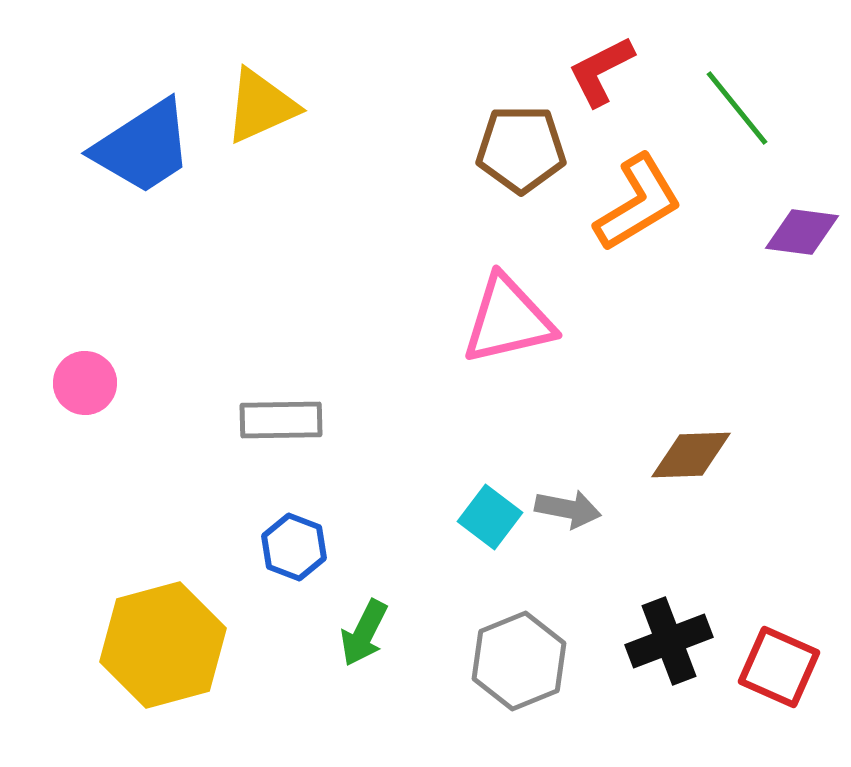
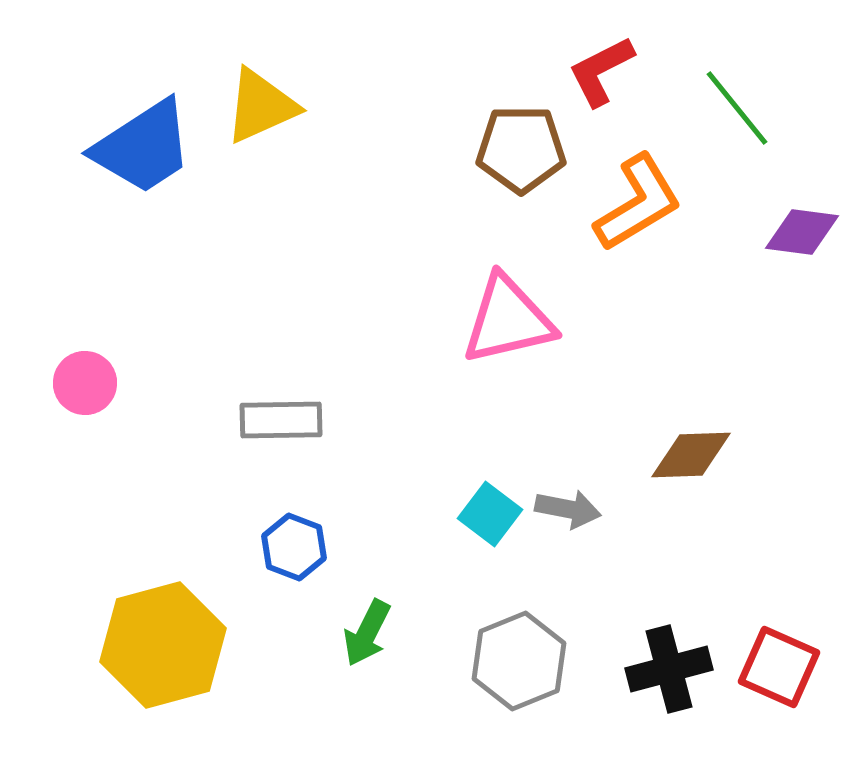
cyan square: moved 3 px up
green arrow: moved 3 px right
black cross: moved 28 px down; rotated 6 degrees clockwise
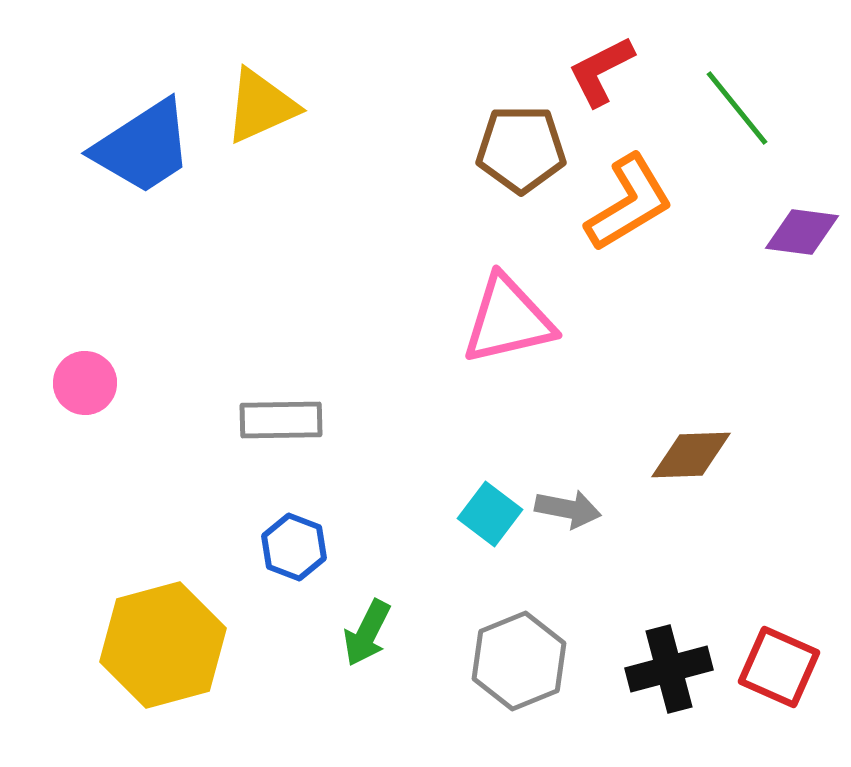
orange L-shape: moved 9 px left
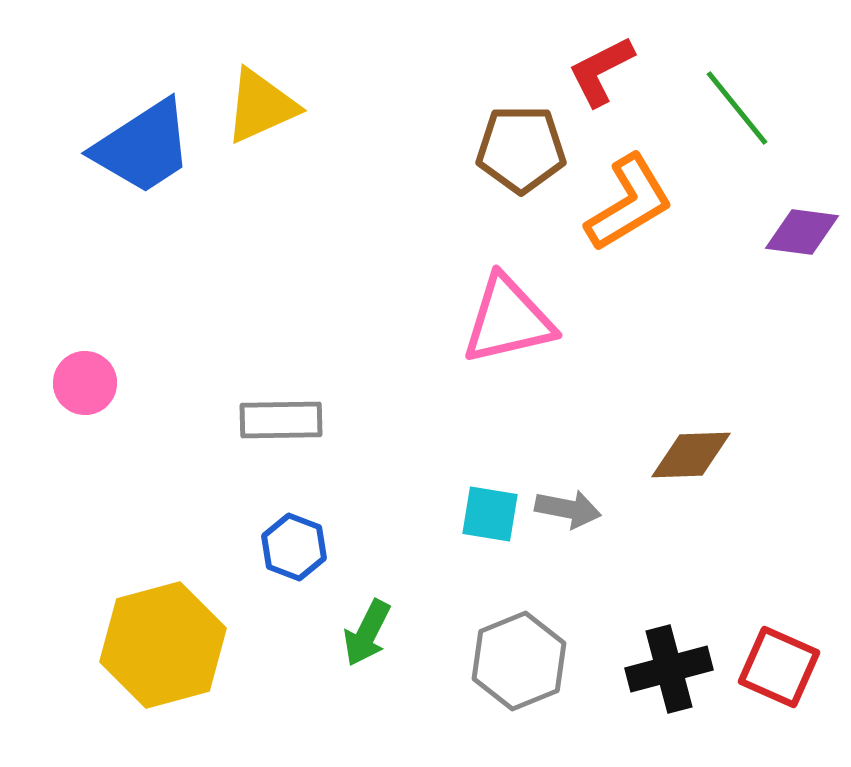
cyan square: rotated 28 degrees counterclockwise
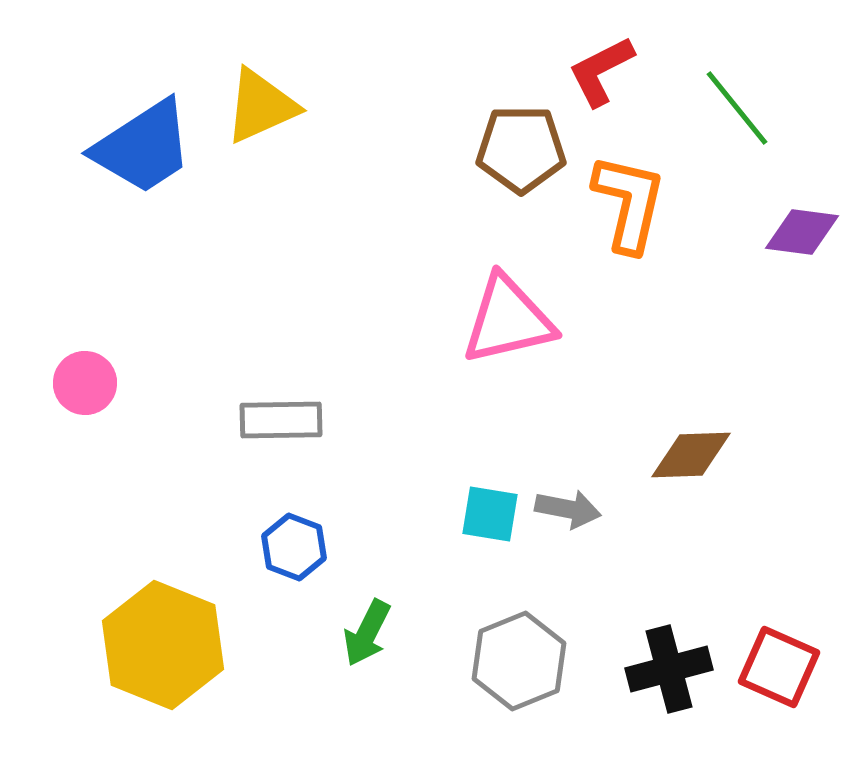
orange L-shape: rotated 46 degrees counterclockwise
yellow hexagon: rotated 23 degrees counterclockwise
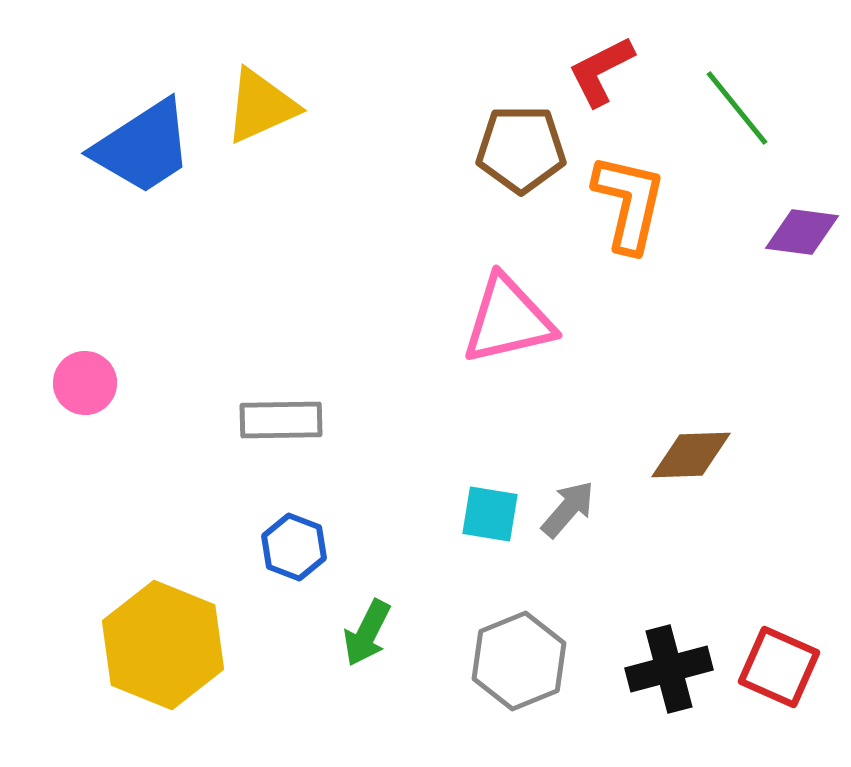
gray arrow: rotated 60 degrees counterclockwise
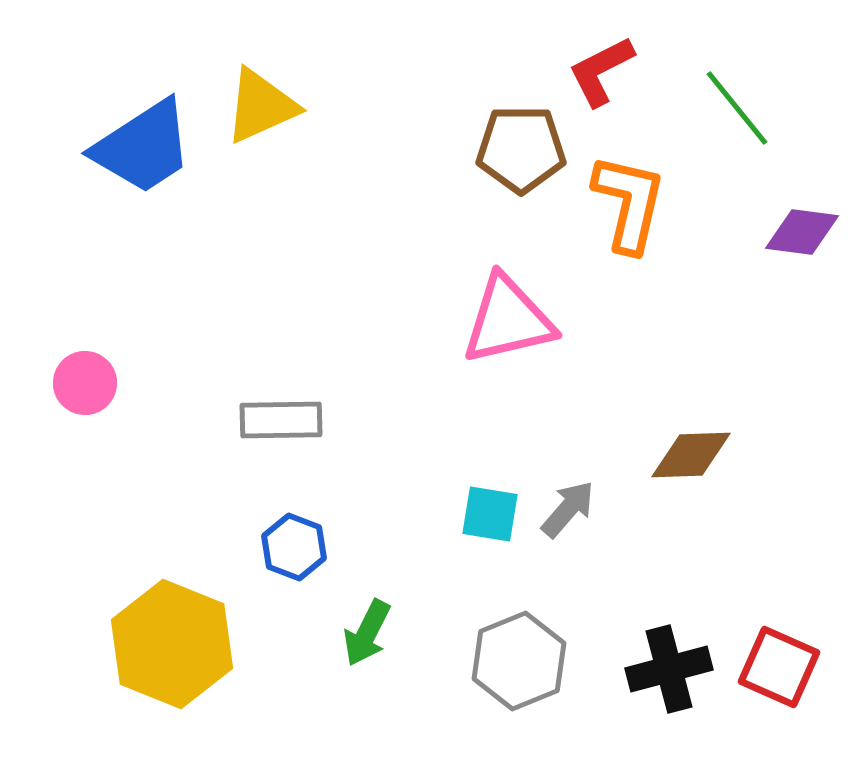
yellow hexagon: moved 9 px right, 1 px up
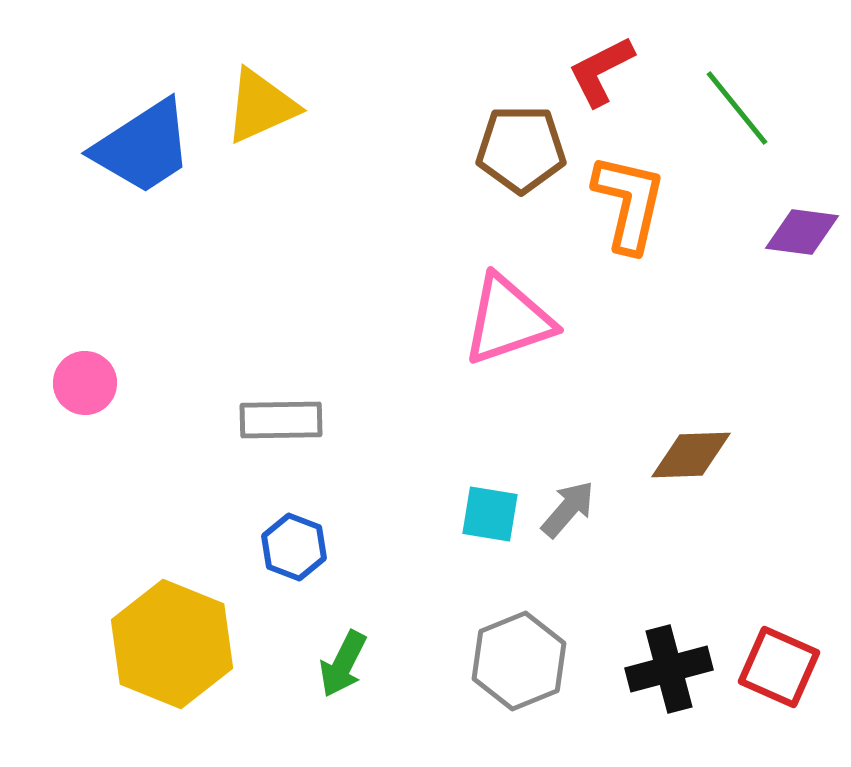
pink triangle: rotated 6 degrees counterclockwise
green arrow: moved 24 px left, 31 px down
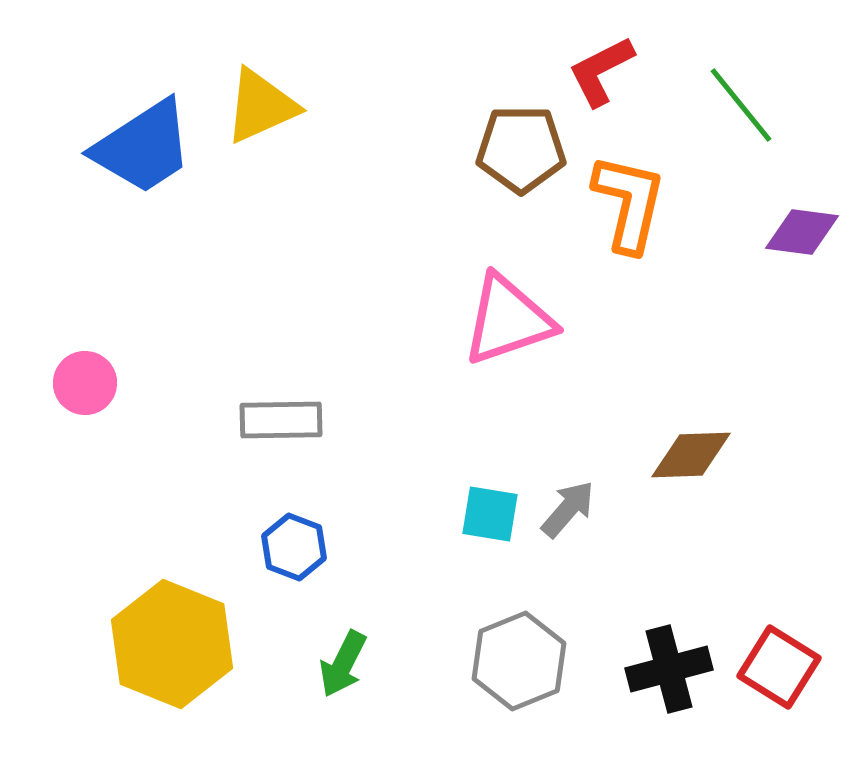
green line: moved 4 px right, 3 px up
red square: rotated 8 degrees clockwise
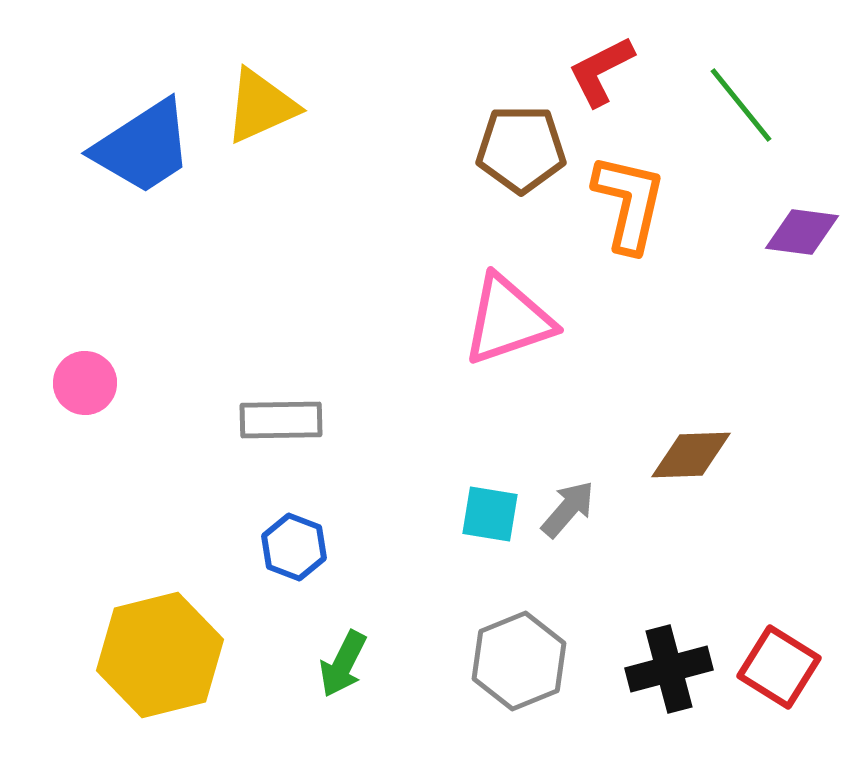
yellow hexagon: moved 12 px left, 11 px down; rotated 24 degrees clockwise
